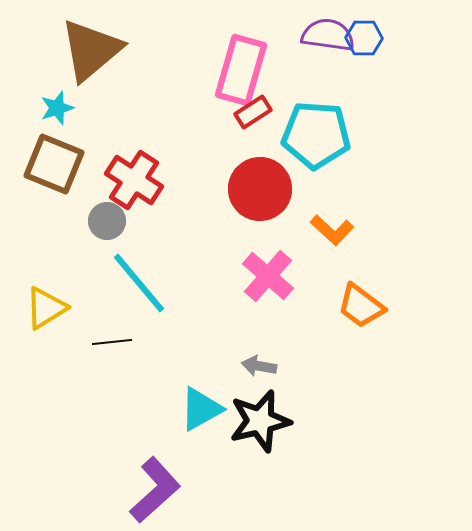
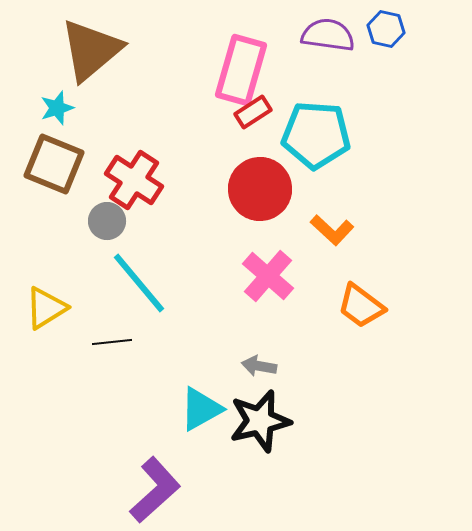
blue hexagon: moved 22 px right, 9 px up; rotated 12 degrees clockwise
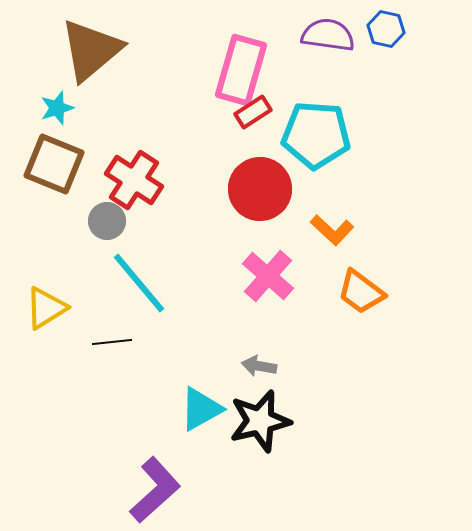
orange trapezoid: moved 14 px up
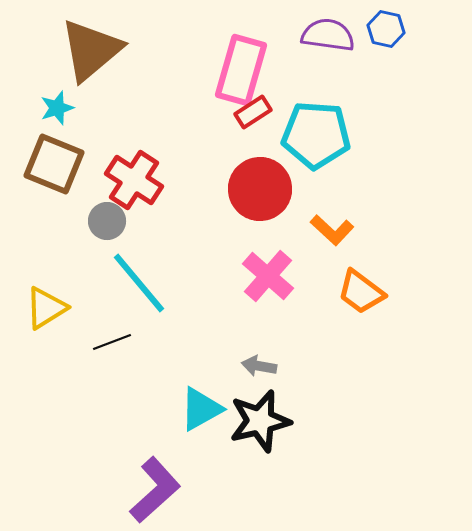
black line: rotated 15 degrees counterclockwise
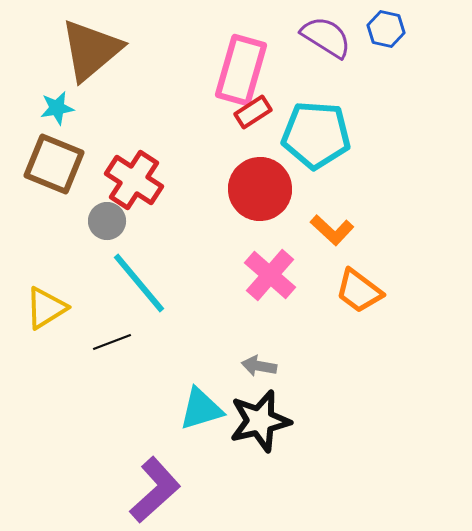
purple semicircle: moved 2 px left, 2 px down; rotated 24 degrees clockwise
cyan star: rotated 8 degrees clockwise
pink cross: moved 2 px right, 1 px up
orange trapezoid: moved 2 px left, 1 px up
cyan triangle: rotated 12 degrees clockwise
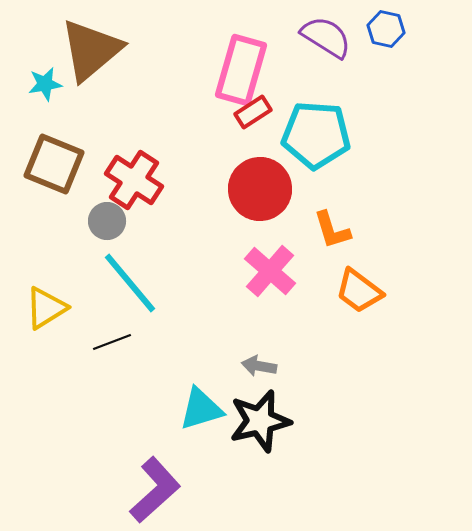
cyan star: moved 12 px left, 24 px up
orange L-shape: rotated 30 degrees clockwise
pink cross: moved 4 px up
cyan line: moved 9 px left
